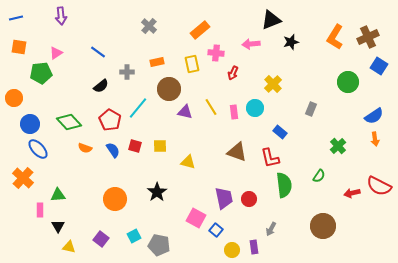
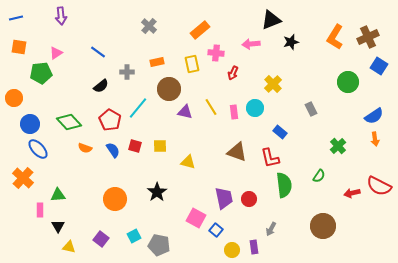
gray rectangle at (311, 109): rotated 48 degrees counterclockwise
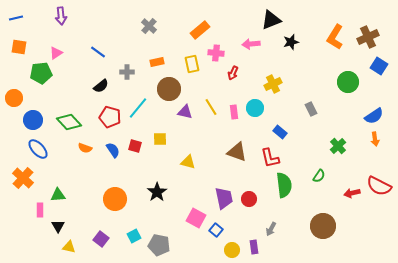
yellow cross at (273, 84): rotated 18 degrees clockwise
red pentagon at (110, 120): moved 3 px up; rotated 15 degrees counterclockwise
blue circle at (30, 124): moved 3 px right, 4 px up
yellow square at (160, 146): moved 7 px up
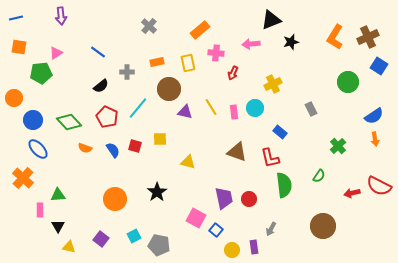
yellow rectangle at (192, 64): moved 4 px left, 1 px up
red pentagon at (110, 117): moved 3 px left; rotated 10 degrees clockwise
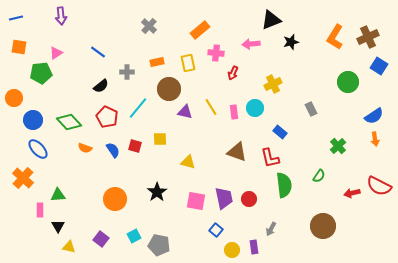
pink square at (196, 218): moved 17 px up; rotated 18 degrees counterclockwise
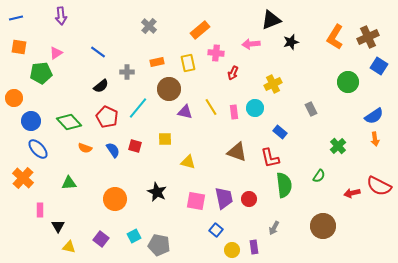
blue circle at (33, 120): moved 2 px left, 1 px down
yellow square at (160, 139): moved 5 px right
black star at (157, 192): rotated 12 degrees counterclockwise
green triangle at (58, 195): moved 11 px right, 12 px up
gray arrow at (271, 229): moved 3 px right, 1 px up
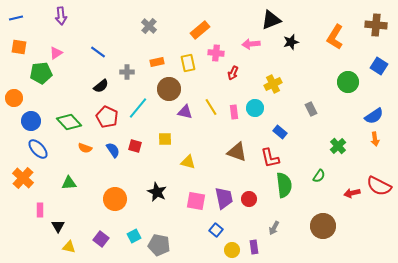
brown cross at (368, 37): moved 8 px right, 12 px up; rotated 30 degrees clockwise
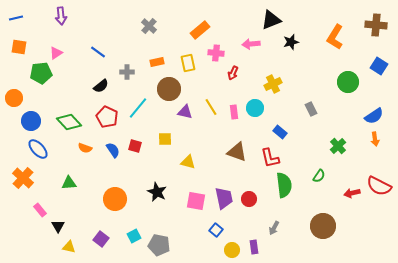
pink rectangle at (40, 210): rotated 40 degrees counterclockwise
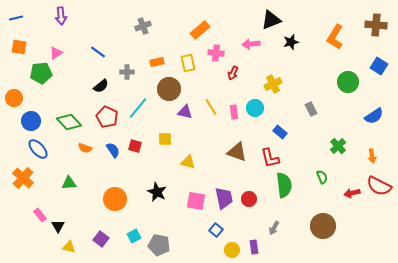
gray cross at (149, 26): moved 6 px left; rotated 28 degrees clockwise
orange arrow at (375, 139): moved 3 px left, 17 px down
green semicircle at (319, 176): moved 3 px right, 1 px down; rotated 56 degrees counterclockwise
pink rectangle at (40, 210): moved 5 px down
